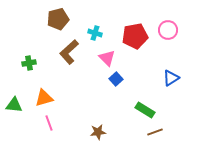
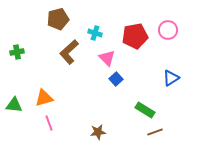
green cross: moved 12 px left, 11 px up
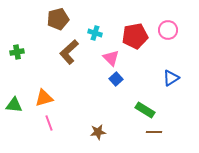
pink triangle: moved 4 px right
brown line: moved 1 px left; rotated 21 degrees clockwise
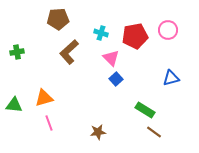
brown pentagon: rotated 10 degrees clockwise
cyan cross: moved 6 px right
blue triangle: rotated 18 degrees clockwise
brown line: rotated 35 degrees clockwise
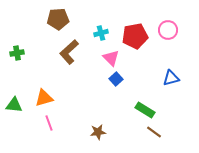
cyan cross: rotated 32 degrees counterclockwise
green cross: moved 1 px down
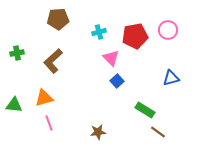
cyan cross: moved 2 px left, 1 px up
brown L-shape: moved 16 px left, 9 px down
blue square: moved 1 px right, 2 px down
brown line: moved 4 px right
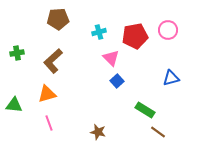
orange triangle: moved 3 px right, 4 px up
brown star: rotated 21 degrees clockwise
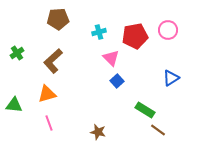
green cross: rotated 24 degrees counterclockwise
blue triangle: rotated 18 degrees counterclockwise
brown line: moved 2 px up
